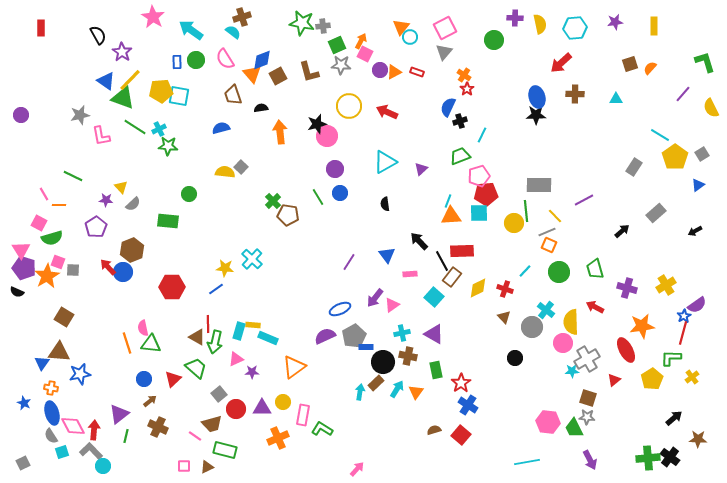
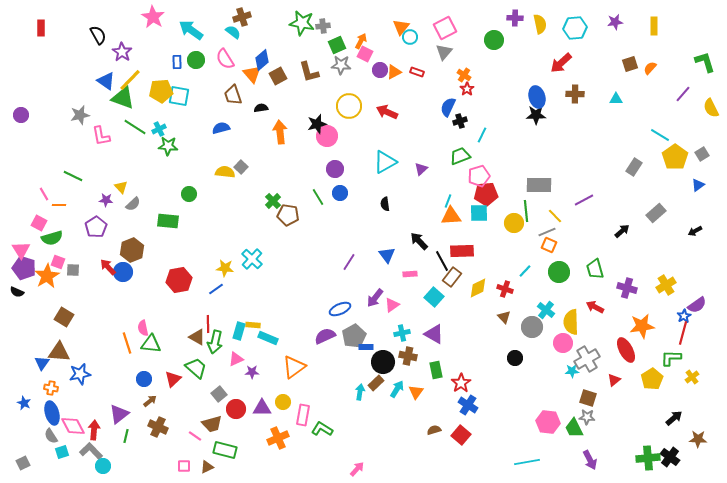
blue diamond at (262, 60): rotated 20 degrees counterclockwise
red hexagon at (172, 287): moved 7 px right, 7 px up; rotated 10 degrees counterclockwise
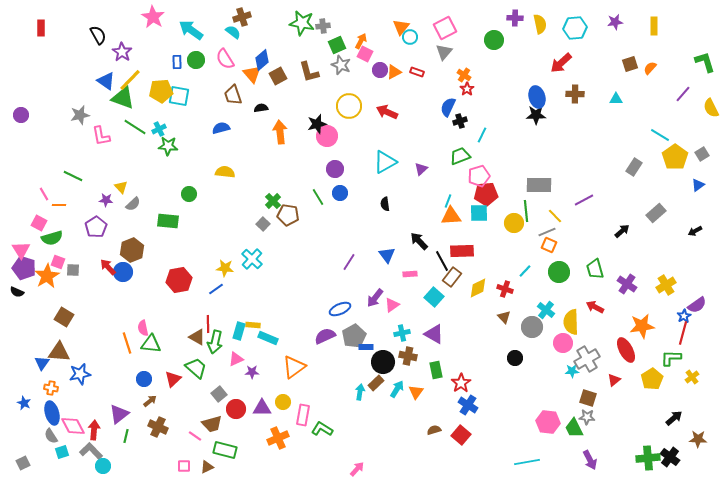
gray star at (341, 65): rotated 18 degrees clockwise
gray square at (241, 167): moved 22 px right, 57 px down
purple cross at (627, 288): moved 4 px up; rotated 18 degrees clockwise
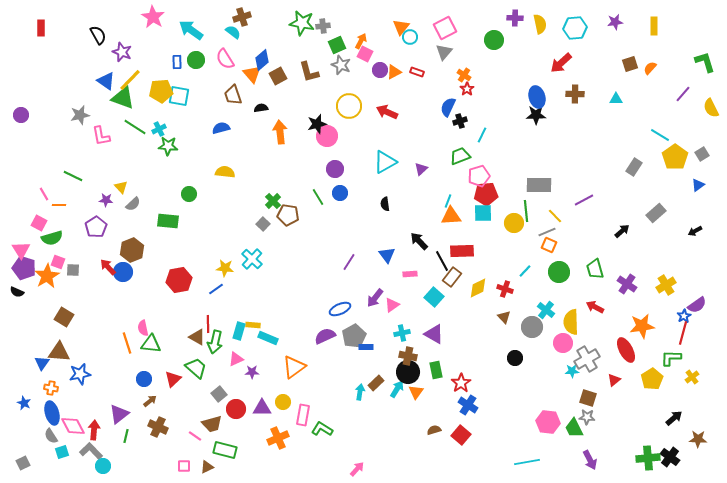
purple star at (122, 52): rotated 12 degrees counterclockwise
cyan square at (479, 213): moved 4 px right
black circle at (383, 362): moved 25 px right, 10 px down
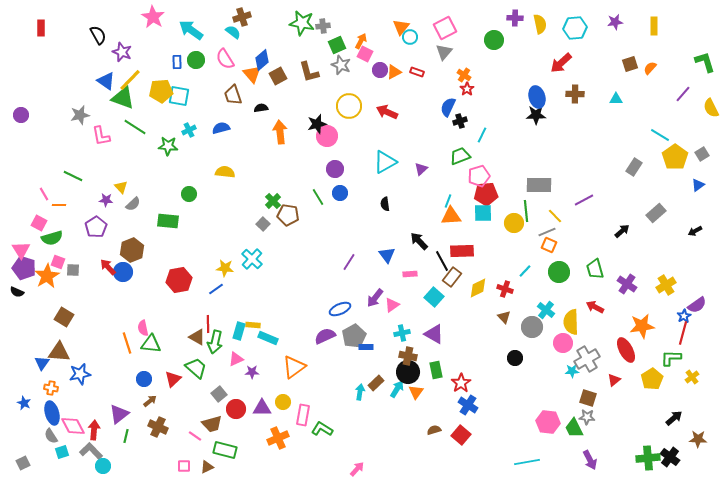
cyan cross at (159, 129): moved 30 px right, 1 px down
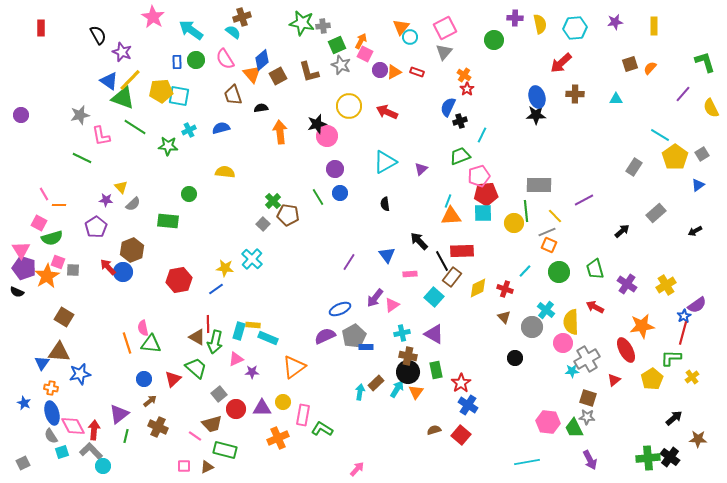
blue triangle at (106, 81): moved 3 px right
green line at (73, 176): moved 9 px right, 18 px up
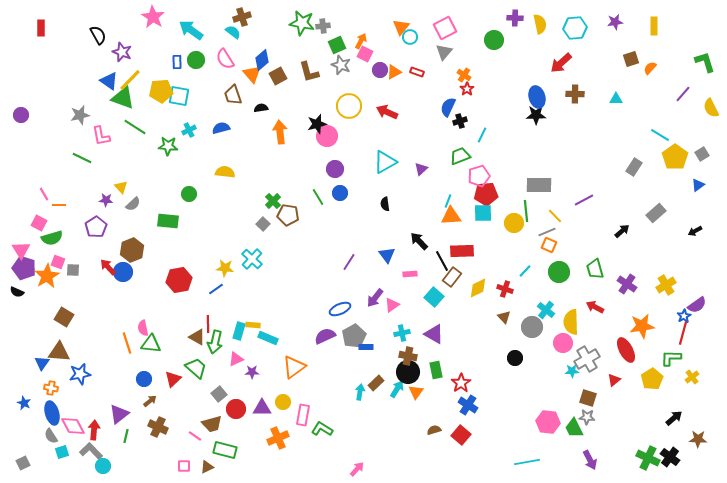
brown square at (630, 64): moved 1 px right, 5 px up
green cross at (648, 458): rotated 30 degrees clockwise
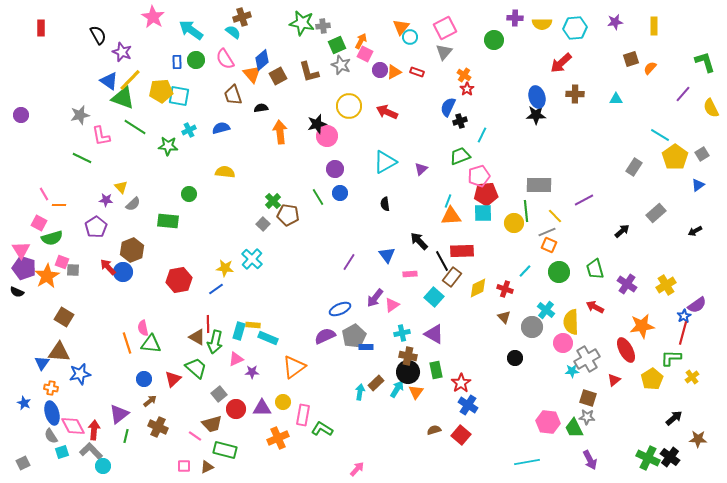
yellow semicircle at (540, 24): moved 2 px right; rotated 102 degrees clockwise
pink square at (58, 262): moved 4 px right
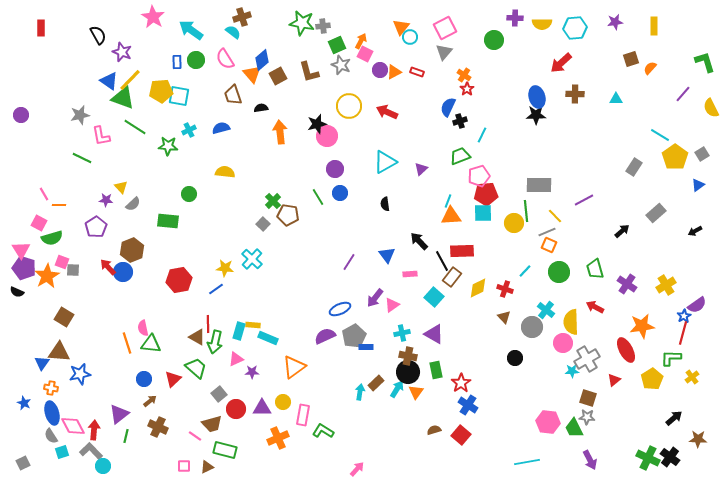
green L-shape at (322, 429): moved 1 px right, 2 px down
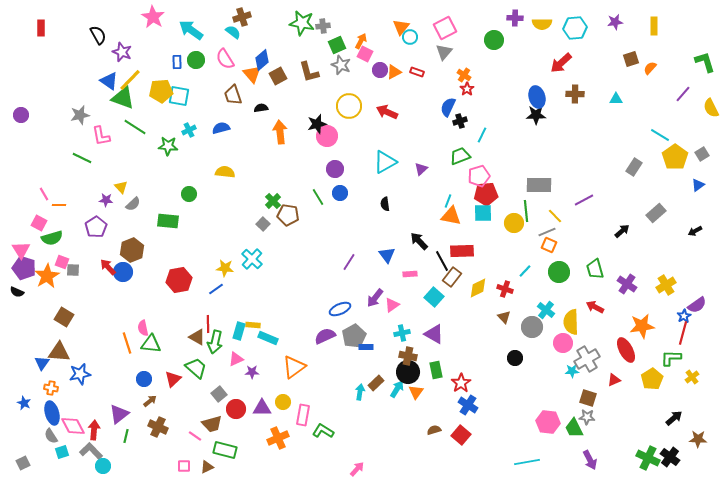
orange triangle at (451, 216): rotated 15 degrees clockwise
red triangle at (614, 380): rotated 16 degrees clockwise
